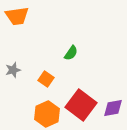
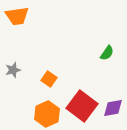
green semicircle: moved 36 px right
orange square: moved 3 px right
red square: moved 1 px right, 1 px down
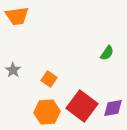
gray star: rotated 21 degrees counterclockwise
orange hexagon: moved 2 px up; rotated 20 degrees clockwise
